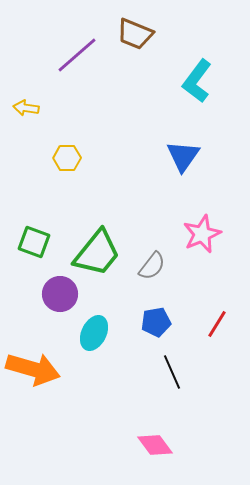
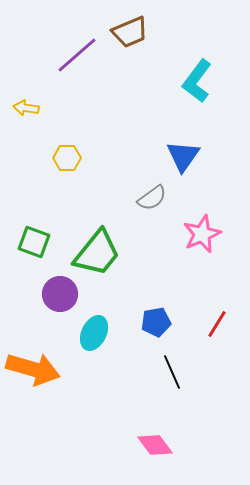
brown trapezoid: moved 5 px left, 2 px up; rotated 45 degrees counterclockwise
gray semicircle: moved 68 px up; rotated 16 degrees clockwise
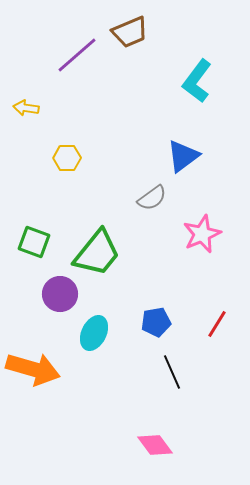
blue triangle: rotated 18 degrees clockwise
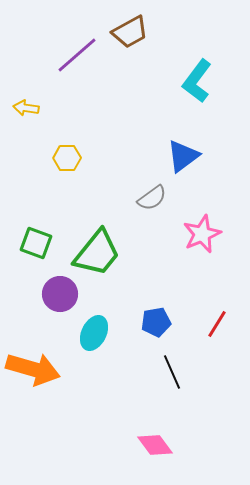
brown trapezoid: rotated 6 degrees counterclockwise
green square: moved 2 px right, 1 px down
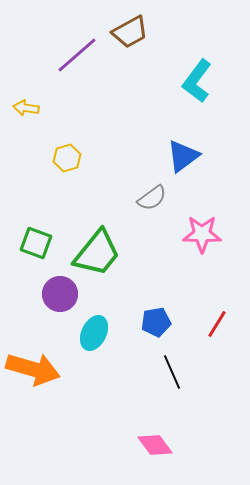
yellow hexagon: rotated 16 degrees counterclockwise
pink star: rotated 24 degrees clockwise
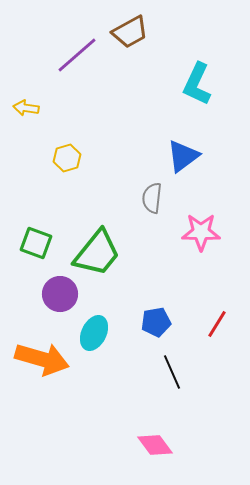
cyan L-shape: moved 3 px down; rotated 12 degrees counterclockwise
gray semicircle: rotated 132 degrees clockwise
pink star: moved 1 px left, 2 px up
orange arrow: moved 9 px right, 10 px up
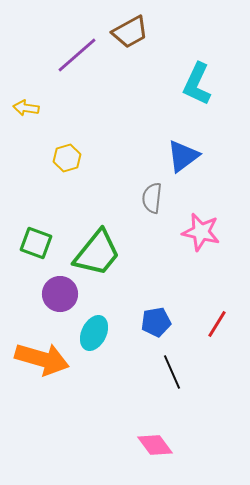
pink star: rotated 12 degrees clockwise
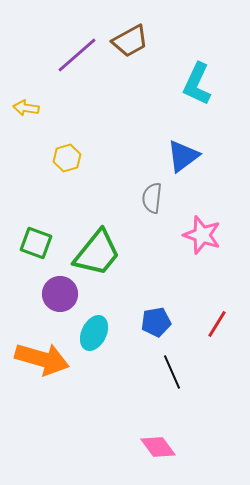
brown trapezoid: moved 9 px down
pink star: moved 1 px right, 3 px down; rotated 6 degrees clockwise
pink diamond: moved 3 px right, 2 px down
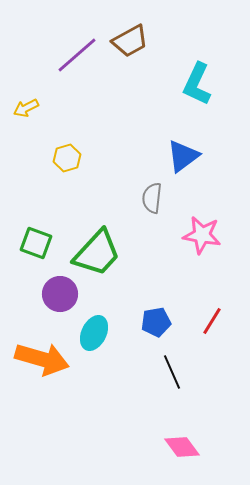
yellow arrow: rotated 35 degrees counterclockwise
pink star: rotated 9 degrees counterclockwise
green trapezoid: rotated 4 degrees clockwise
red line: moved 5 px left, 3 px up
pink diamond: moved 24 px right
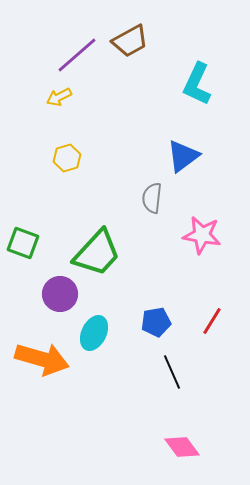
yellow arrow: moved 33 px right, 11 px up
green square: moved 13 px left
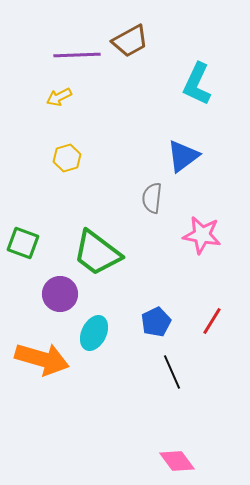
purple line: rotated 39 degrees clockwise
green trapezoid: rotated 84 degrees clockwise
blue pentagon: rotated 16 degrees counterclockwise
pink diamond: moved 5 px left, 14 px down
